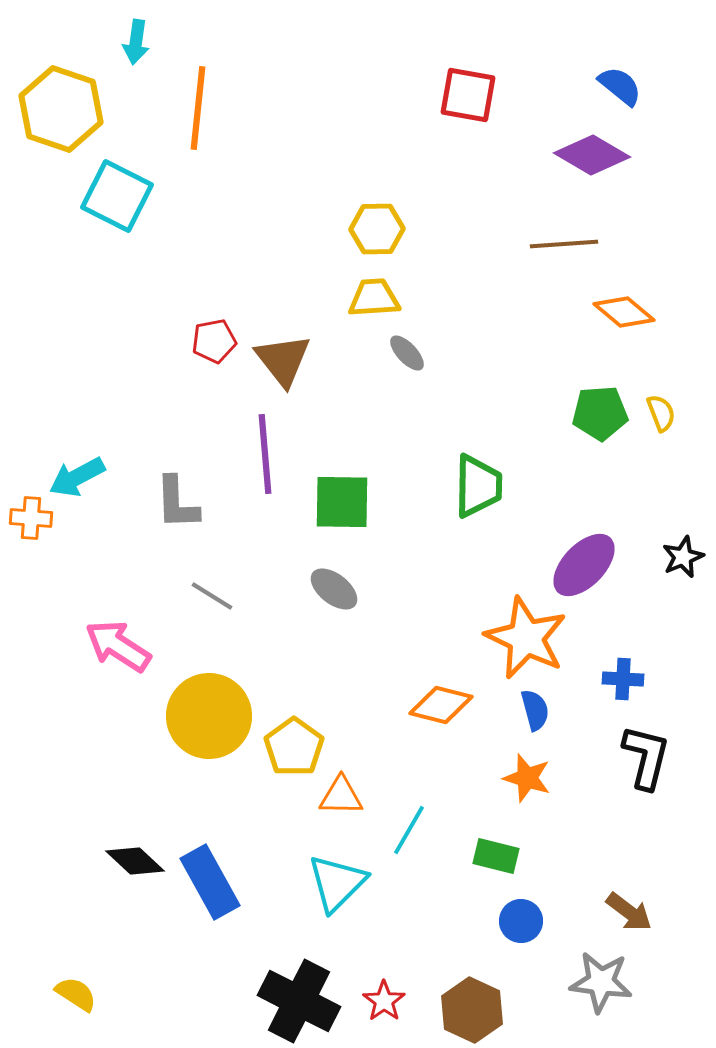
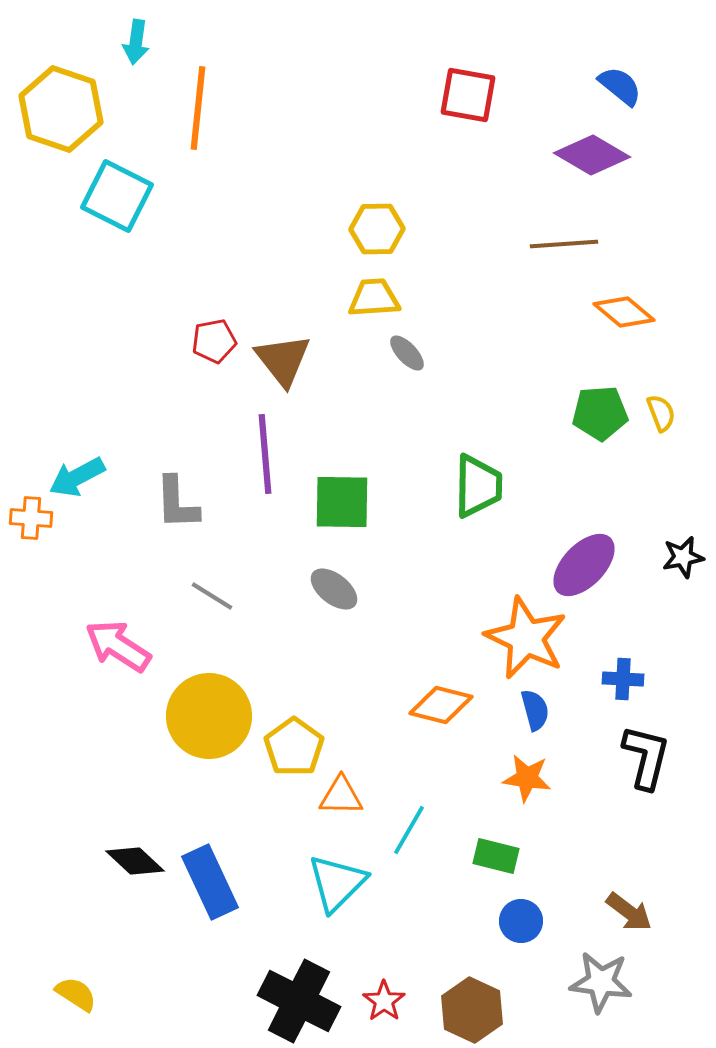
black star at (683, 557): rotated 12 degrees clockwise
orange star at (527, 778): rotated 9 degrees counterclockwise
blue rectangle at (210, 882): rotated 4 degrees clockwise
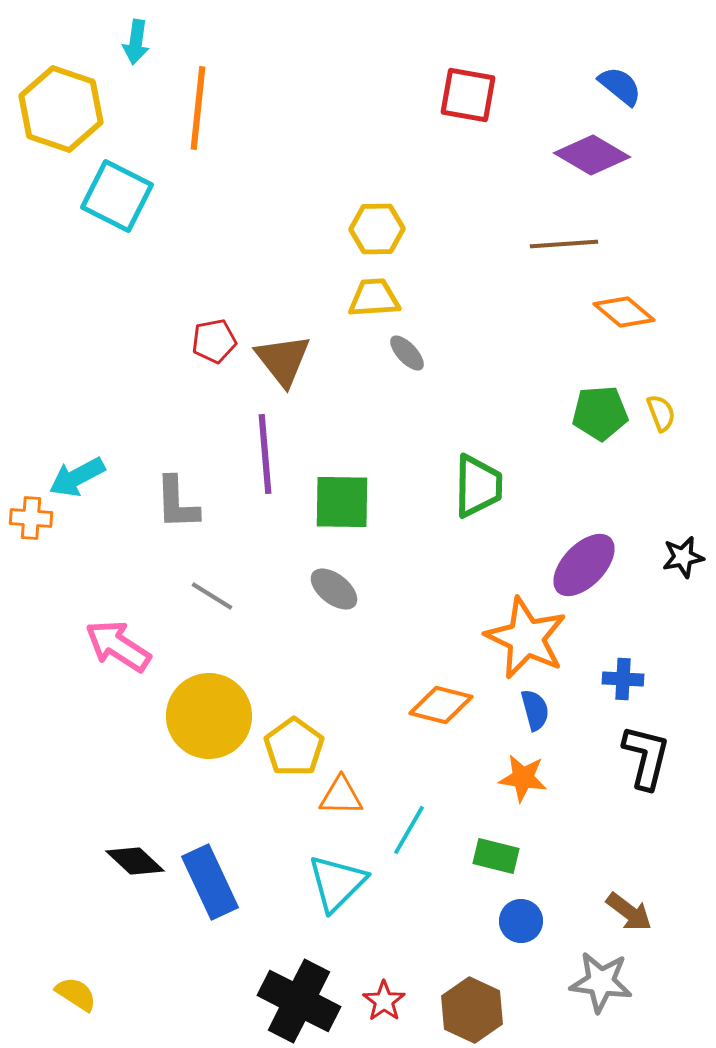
orange star at (527, 778): moved 4 px left
